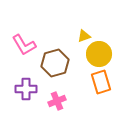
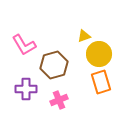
brown hexagon: moved 1 px left, 2 px down
pink cross: moved 2 px right, 1 px up
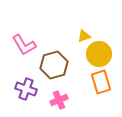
purple cross: rotated 20 degrees clockwise
